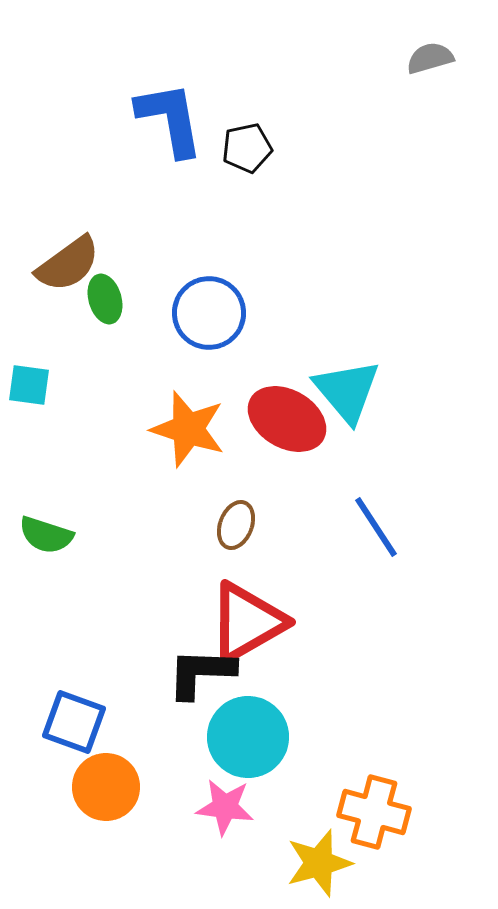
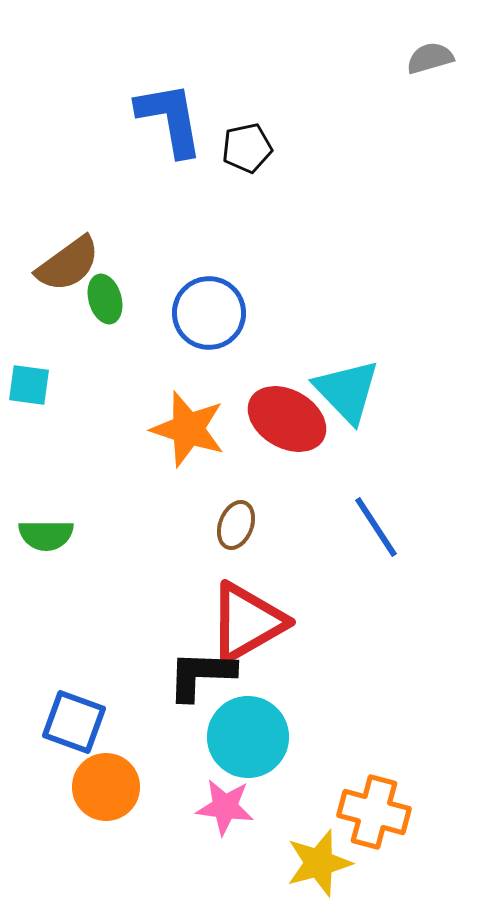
cyan triangle: rotated 4 degrees counterclockwise
green semicircle: rotated 18 degrees counterclockwise
black L-shape: moved 2 px down
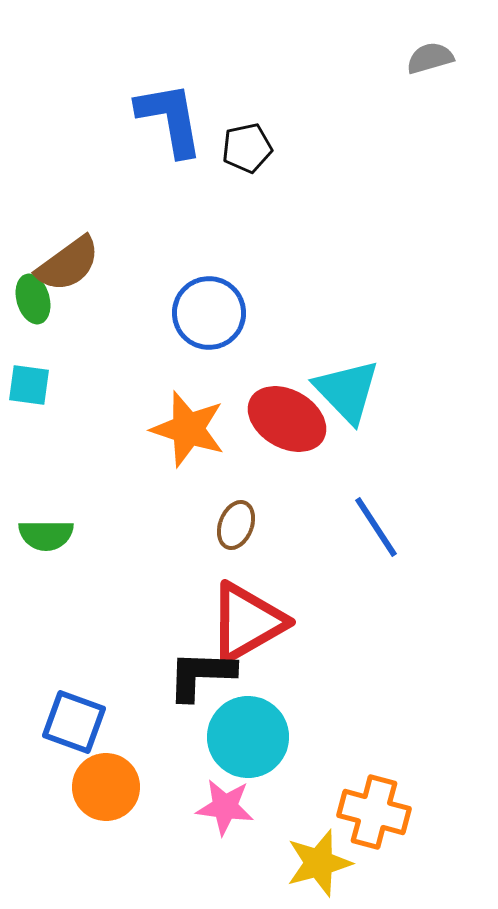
green ellipse: moved 72 px left
